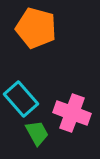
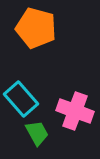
pink cross: moved 3 px right, 2 px up
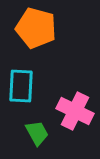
cyan rectangle: moved 13 px up; rotated 44 degrees clockwise
pink cross: rotated 6 degrees clockwise
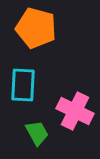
cyan rectangle: moved 2 px right, 1 px up
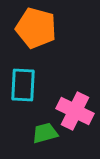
green trapezoid: moved 8 px right; rotated 76 degrees counterclockwise
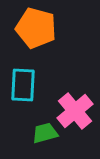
pink cross: rotated 24 degrees clockwise
